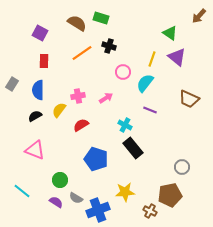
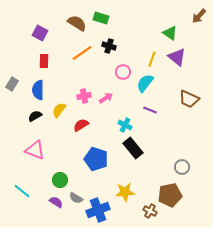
pink cross: moved 6 px right
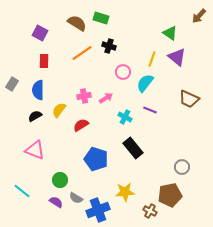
cyan cross: moved 8 px up
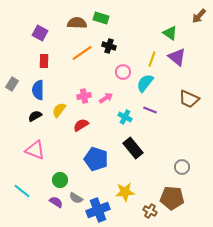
brown semicircle: rotated 30 degrees counterclockwise
brown pentagon: moved 2 px right, 3 px down; rotated 15 degrees clockwise
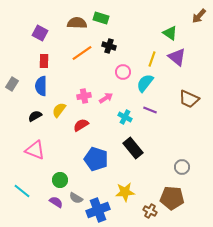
blue semicircle: moved 3 px right, 4 px up
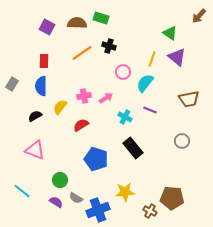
purple square: moved 7 px right, 6 px up
brown trapezoid: rotated 35 degrees counterclockwise
yellow semicircle: moved 1 px right, 3 px up
gray circle: moved 26 px up
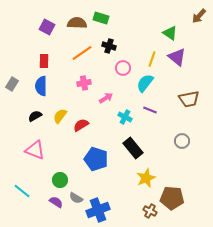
pink circle: moved 4 px up
pink cross: moved 13 px up
yellow semicircle: moved 9 px down
yellow star: moved 21 px right, 14 px up; rotated 18 degrees counterclockwise
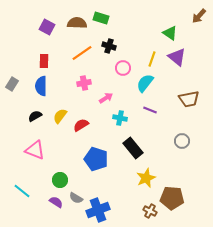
cyan cross: moved 5 px left, 1 px down; rotated 16 degrees counterclockwise
